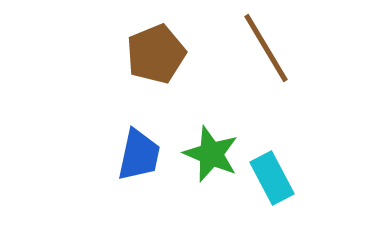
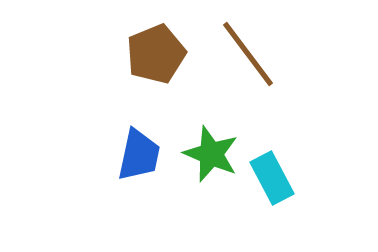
brown line: moved 18 px left, 6 px down; rotated 6 degrees counterclockwise
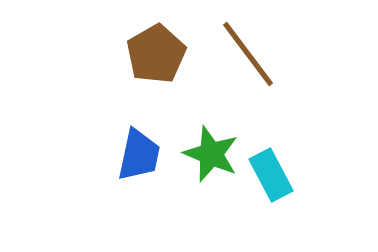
brown pentagon: rotated 8 degrees counterclockwise
cyan rectangle: moved 1 px left, 3 px up
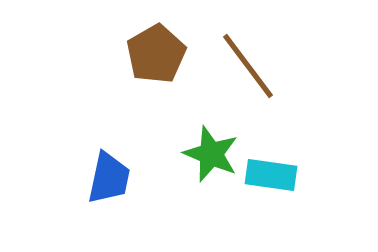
brown line: moved 12 px down
blue trapezoid: moved 30 px left, 23 px down
cyan rectangle: rotated 54 degrees counterclockwise
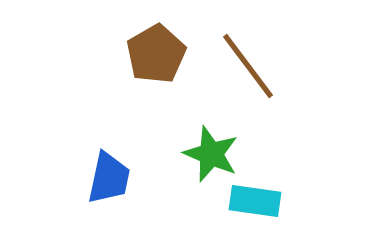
cyan rectangle: moved 16 px left, 26 px down
